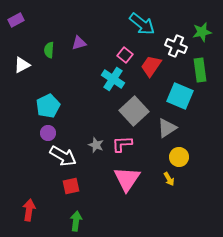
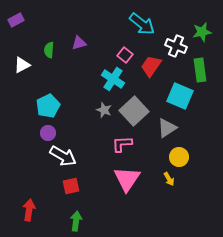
gray star: moved 8 px right, 35 px up
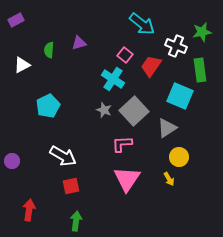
purple circle: moved 36 px left, 28 px down
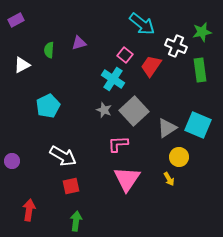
cyan square: moved 18 px right, 29 px down
pink L-shape: moved 4 px left
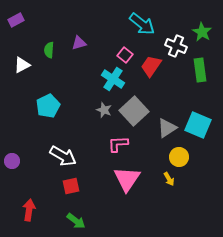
green star: rotated 30 degrees counterclockwise
green arrow: rotated 120 degrees clockwise
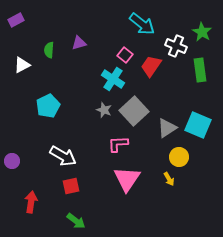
red arrow: moved 2 px right, 8 px up
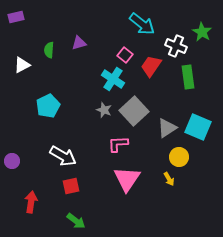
purple rectangle: moved 3 px up; rotated 14 degrees clockwise
green rectangle: moved 12 px left, 7 px down
cyan square: moved 2 px down
